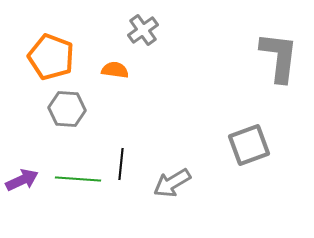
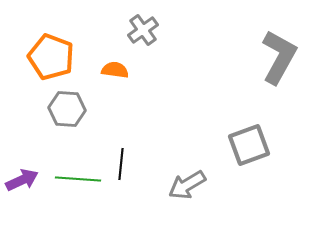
gray L-shape: rotated 22 degrees clockwise
gray arrow: moved 15 px right, 2 px down
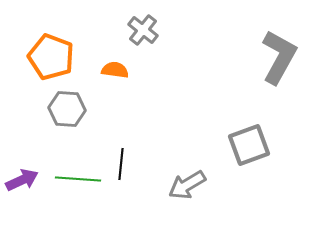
gray cross: rotated 16 degrees counterclockwise
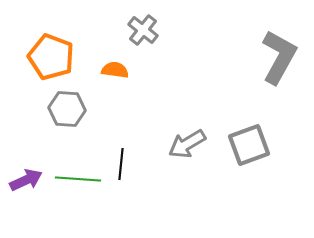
purple arrow: moved 4 px right
gray arrow: moved 41 px up
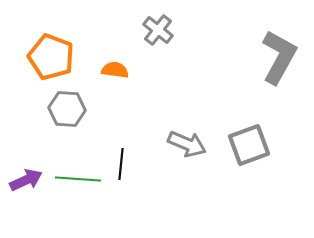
gray cross: moved 15 px right
gray arrow: rotated 126 degrees counterclockwise
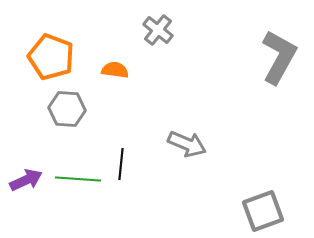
gray square: moved 14 px right, 66 px down
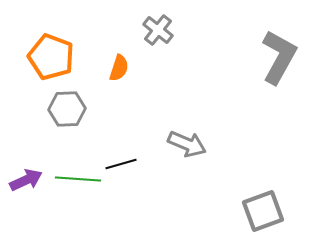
orange semicircle: moved 4 px right, 2 px up; rotated 100 degrees clockwise
gray hexagon: rotated 6 degrees counterclockwise
black line: rotated 68 degrees clockwise
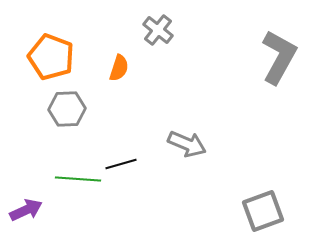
purple arrow: moved 30 px down
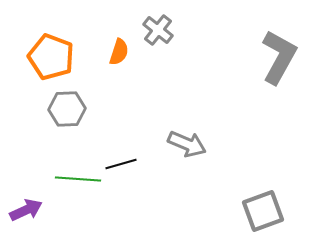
orange semicircle: moved 16 px up
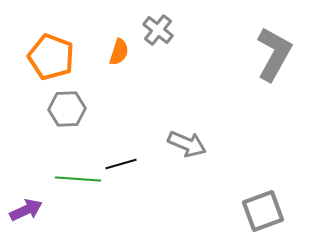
gray L-shape: moved 5 px left, 3 px up
